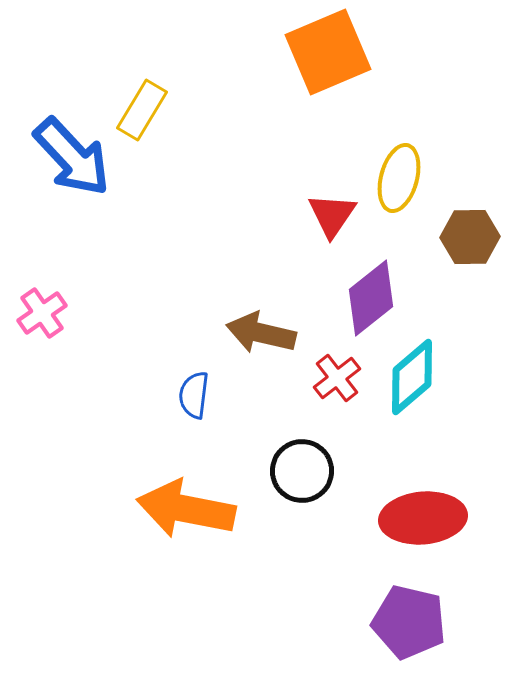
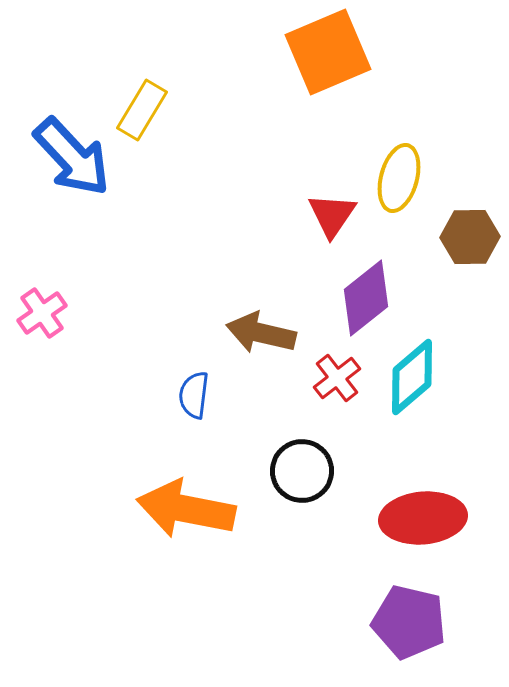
purple diamond: moved 5 px left
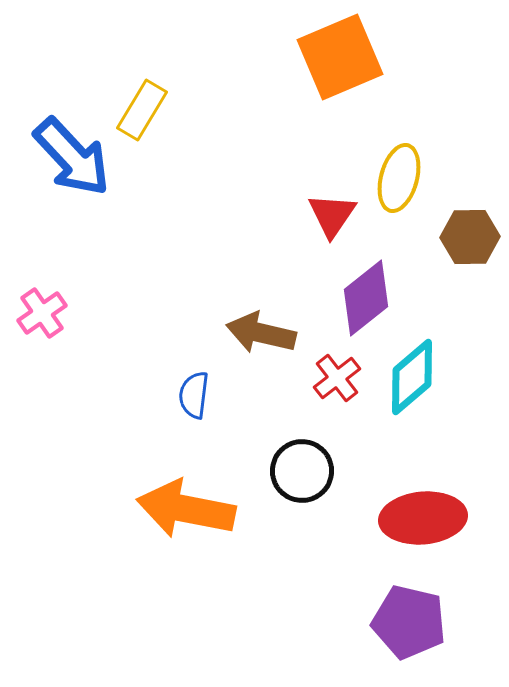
orange square: moved 12 px right, 5 px down
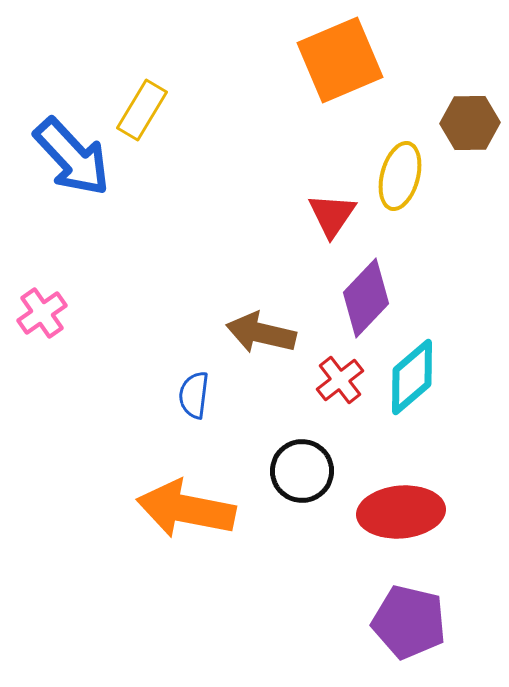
orange square: moved 3 px down
yellow ellipse: moved 1 px right, 2 px up
brown hexagon: moved 114 px up
purple diamond: rotated 8 degrees counterclockwise
red cross: moved 3 px right, 2 px down
red ellipse: moved 22 px left, 6 px up
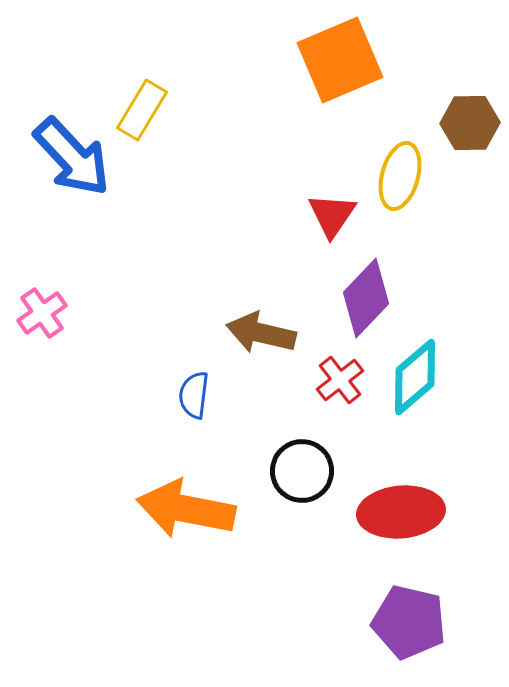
cyan diamond: moved 3 px right
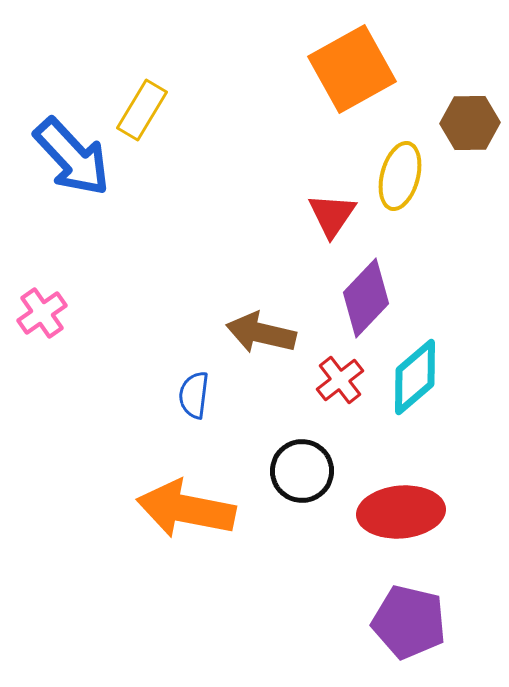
orange square: moved 12 px right, 9 px down; rotated 6 degrees counterclockwise
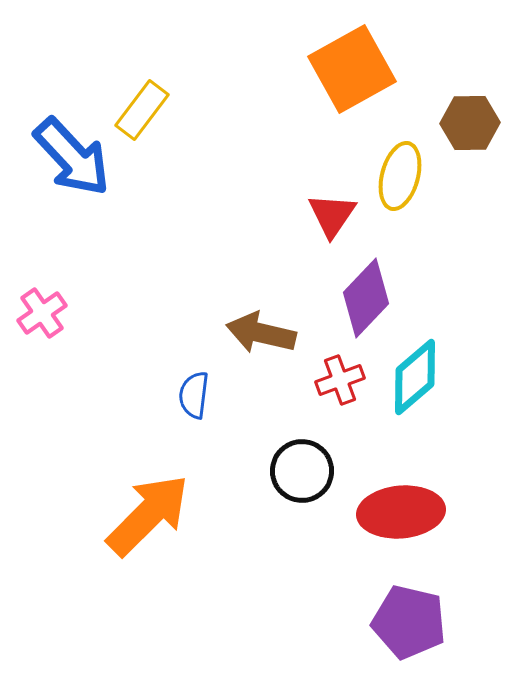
yellow rectangle: rotated 6 degrees clockwise
red cross: rotated 18 degrees clockwise
orange arrow: moved 38 px left, 6 px down; rotated 124 degrees clockwise
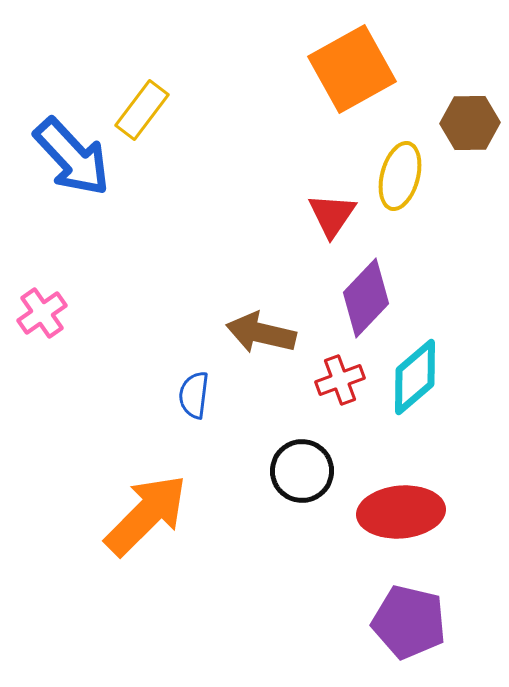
orange arrow: moved 2 px left
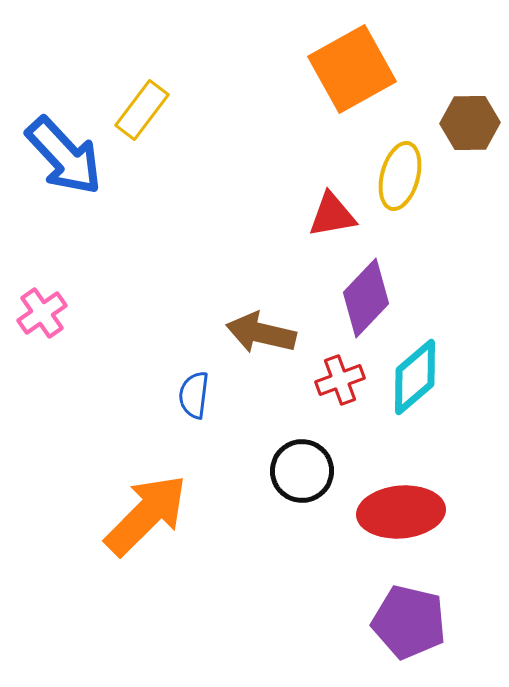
blue arrow: moved 8 px left, 1 px up
red triangle: rotated 46 degrees clockwise
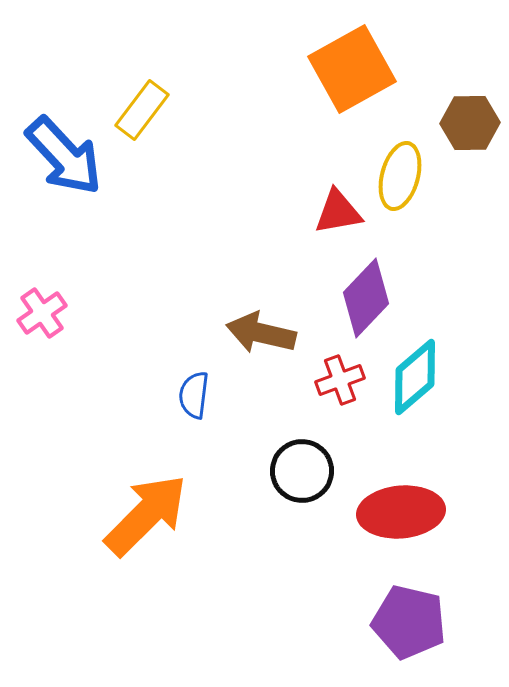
red triangle: moved 6 px right, 3 px up
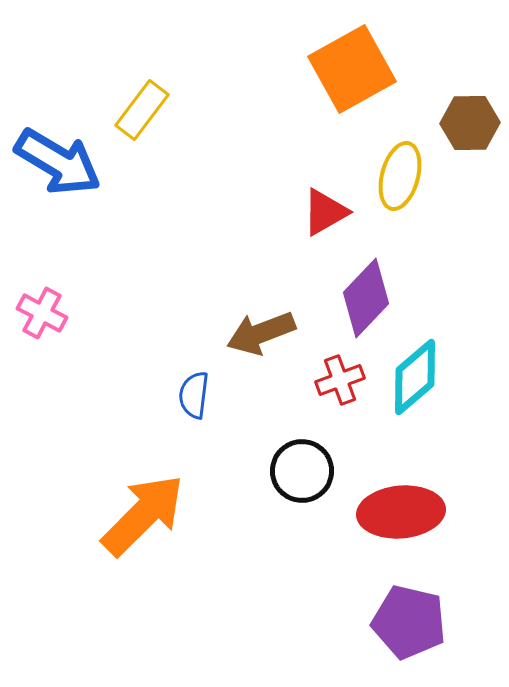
blue arrow: moved 6 px left, 6 px down; rotated 16 degrees counterclockwise
red triangle: moved 13 px left; rotated 20 degrees counterclockwise
pink cross: rotated 27 degrees counterclockwise
brown arrow: rotated 34 degrees counterclockwise
orange arrow: moved 3 px left
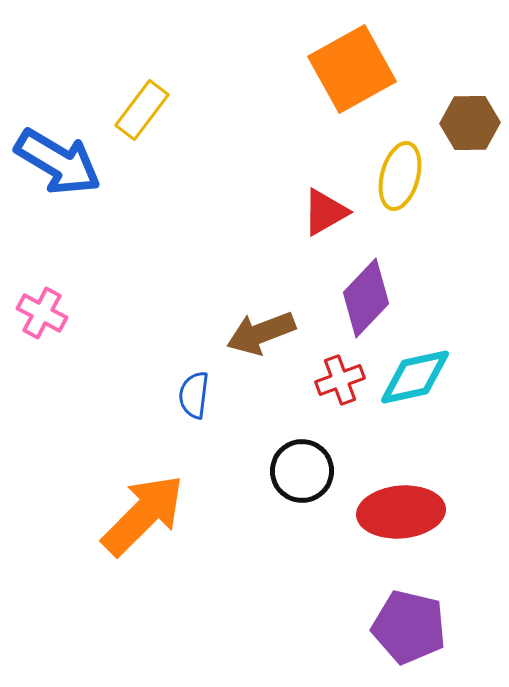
cyan diamond: rotated 28 degrees clockwise
purple pentagon: moved 5 px down
